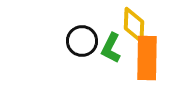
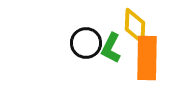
yellow diamond: moved 1 px right, 1 px down
black circle: moved 4 px right, 2 px down
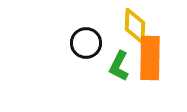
green L-shape: moved 8 px right, 18 px down
orange rectangle: moved 3 px right
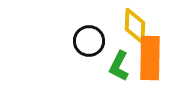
black circle: moved 3 px right, 2 px up
